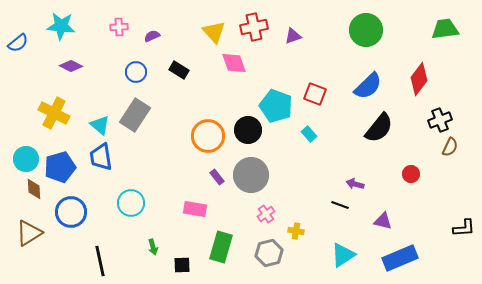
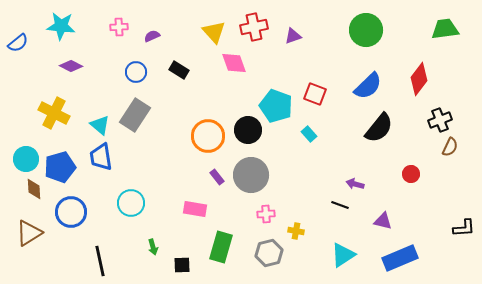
pink cross at (266, 214): rotated 30 degrees clockwise
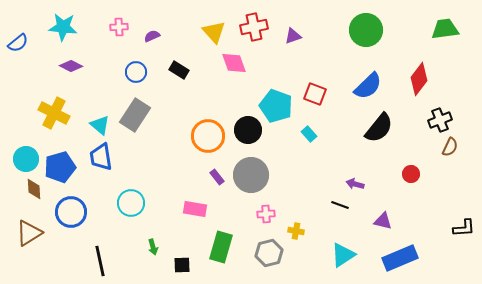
cyan star at (61, 26): moved 2 px right, 1 px down
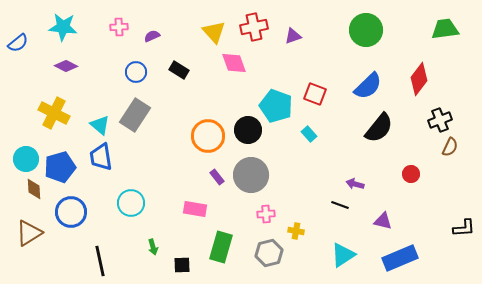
purple diamond at (71, 66): moved 5 px left
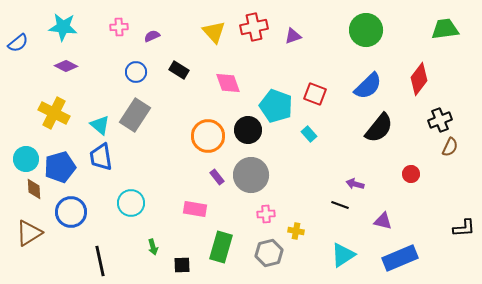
pink diamond at (234, 63): moved 6 px left, 20 px down
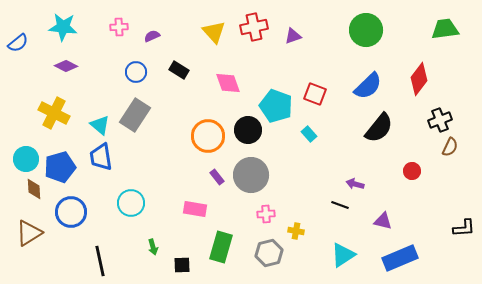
red circle at (411, 174): moved 1 px right, 3 px up
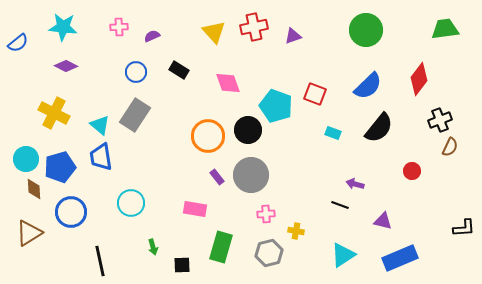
cyan rectangle at (309, 134): moved 24 px right, 1 px up; rotated 28 degrees counterclockwise
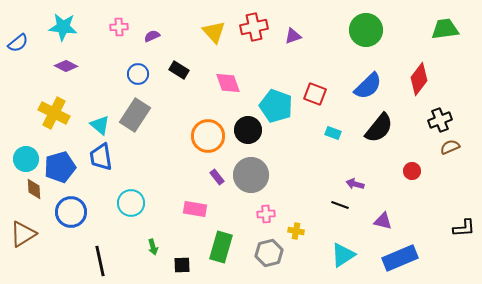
blue circle at (136, 72): moved 2 px right, 2 px down
brown semicircle at (450, 147): rotated 138 degrees counterclockwise
brown triangle at (29, 233): moved 6 px left, 1 px down
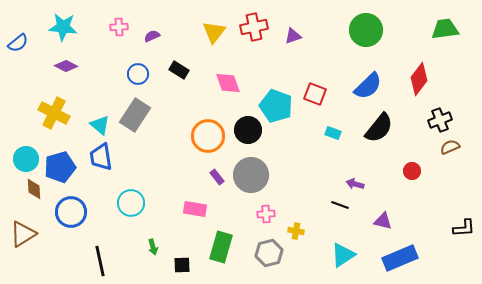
yellow triangle at (214, 32): rotated 20 degrees clockwise
